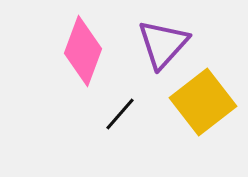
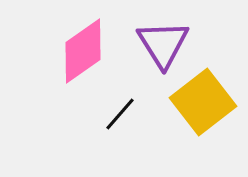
purple triangle: rotated 14 degrees counterclockwise
pink diamond: rotated 34 degrees clockwise
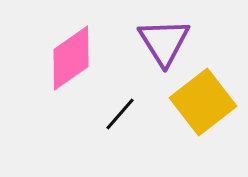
purple triangle: moved 1 px right, 2 px up
pink diamond: moved 12 px left, 7 px down
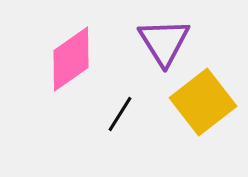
pink diamond: moved 1 px down
black line: rotated 9 degrees counterclockwise
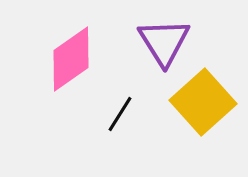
yellow square: rotated 4 degrees counterclockwise
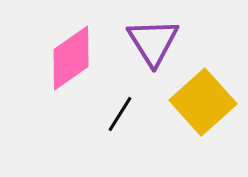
purple triangle: moved 11 px left
pink diamond: moved 1 px up
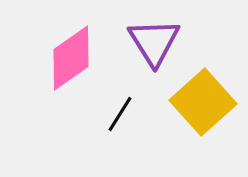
purple triangle: moved 1 px right
